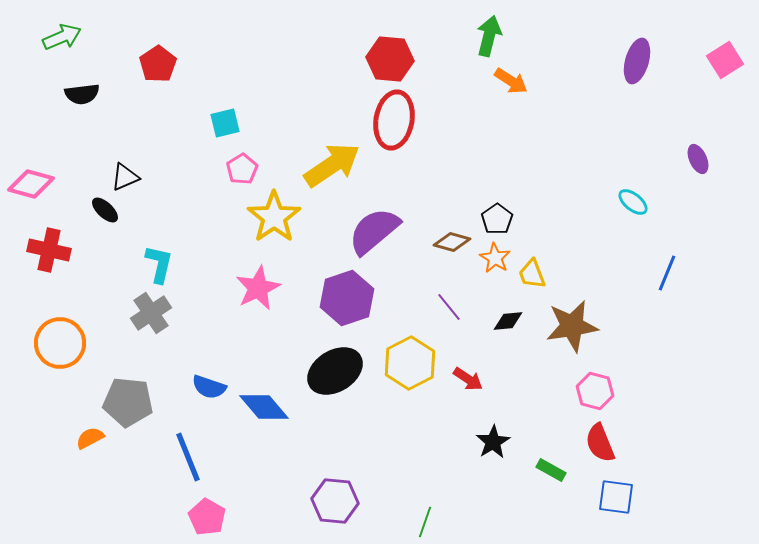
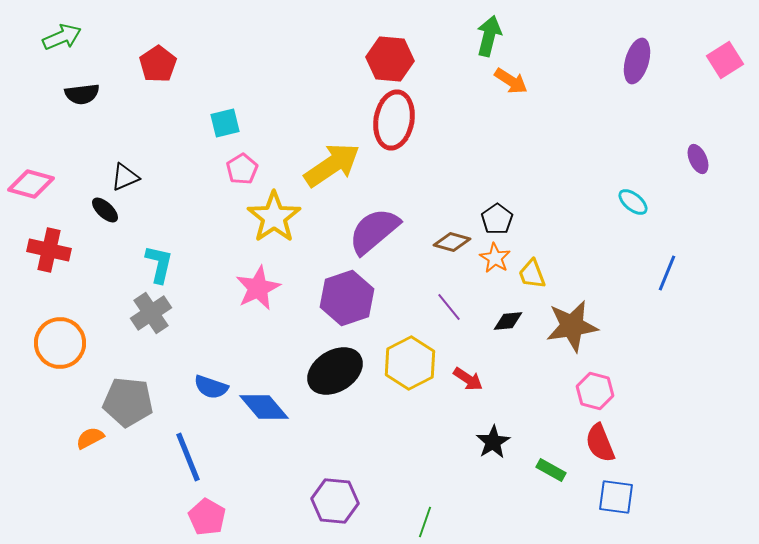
blue semicircle at (209, 387): moved 2 px right
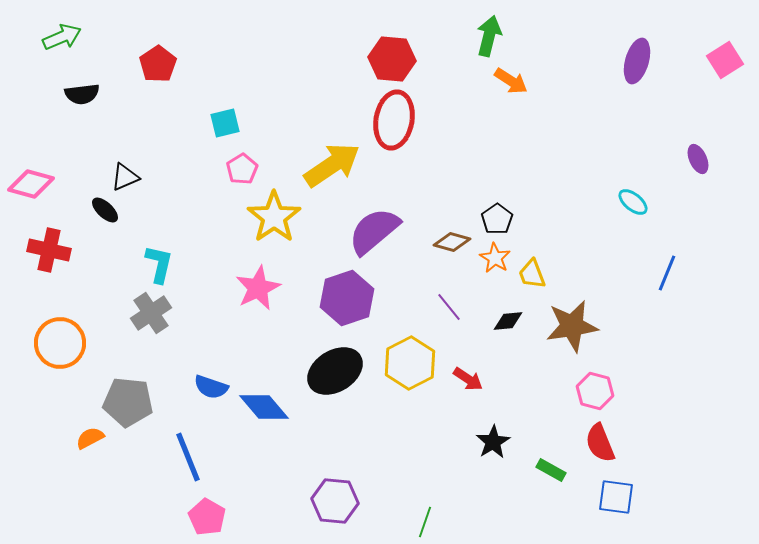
red hexagon at (390, 59): moved 2 px right
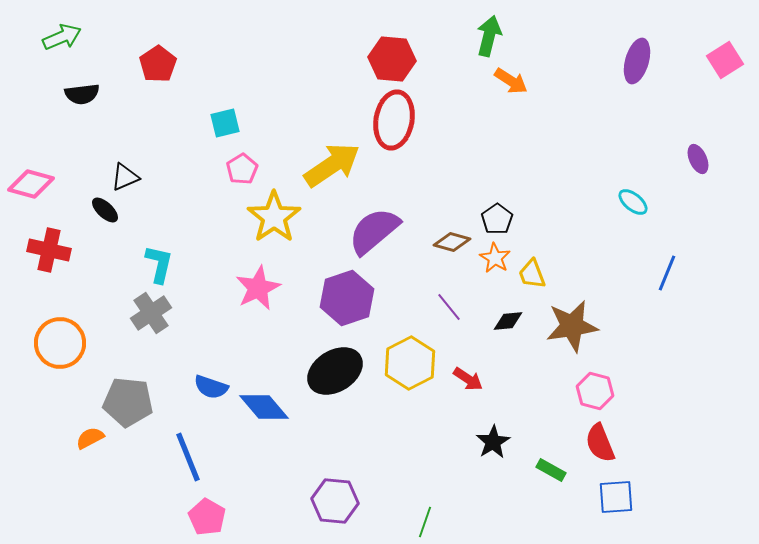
blue square at (616, 497): rotated 12 degrees counterclockwise
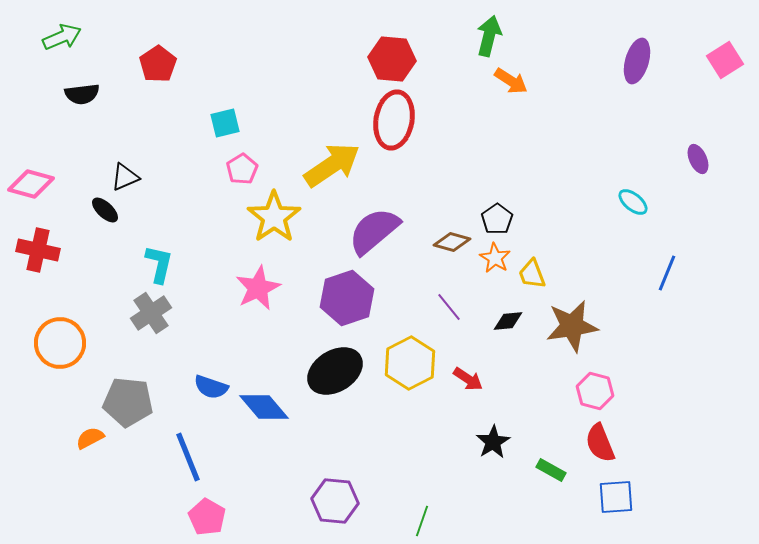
red cross at (49, 250): moved 11 px left
green line at (425, 522): moved 3 px left, 1 px up
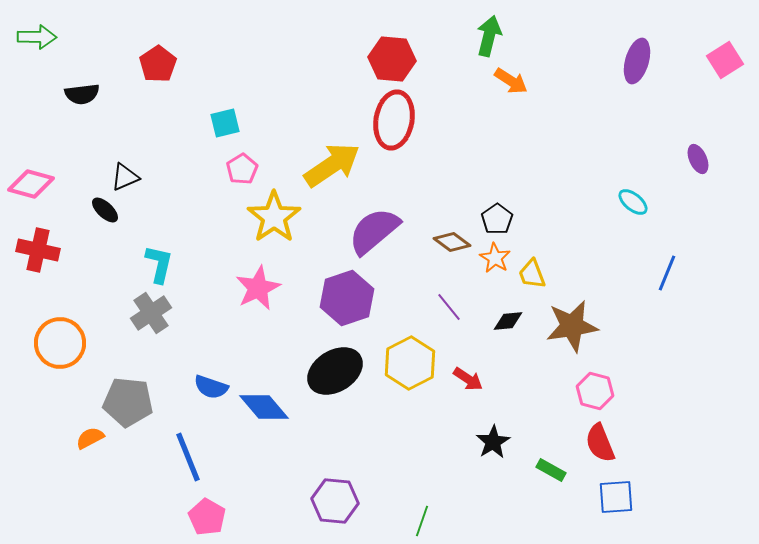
green arrow at (62, 37): moved 25 px left; rotated 24 degrees clockwise
brown diamond at (452, 242): rotated 21 degrees clockwise
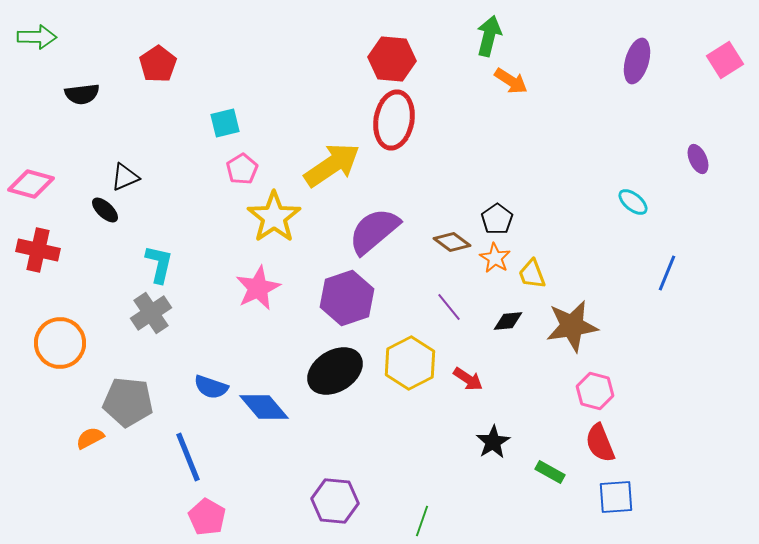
green rectangle at (551, 470): moved 1 px left, 2 px down
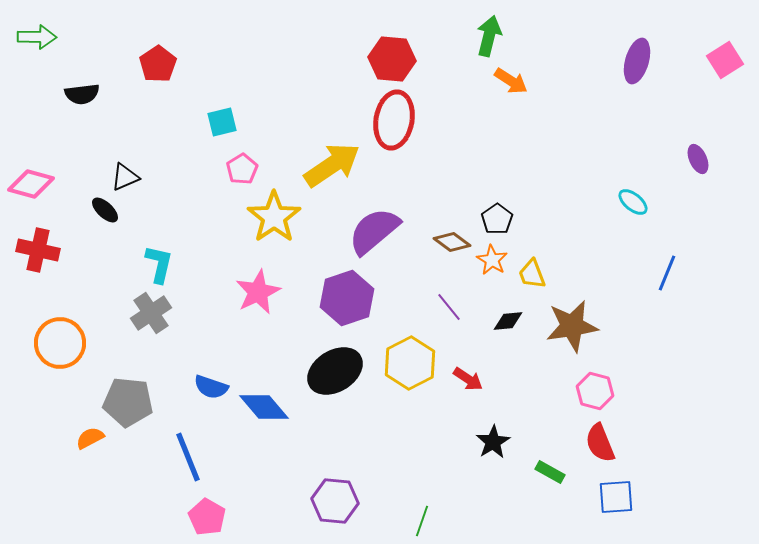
cyan square at (225, 123): moved 3 px left, 1 px up
orange star at (495, 258): moved 3 px left, 2 px down
pink star at (258, 288): moved 4 px down
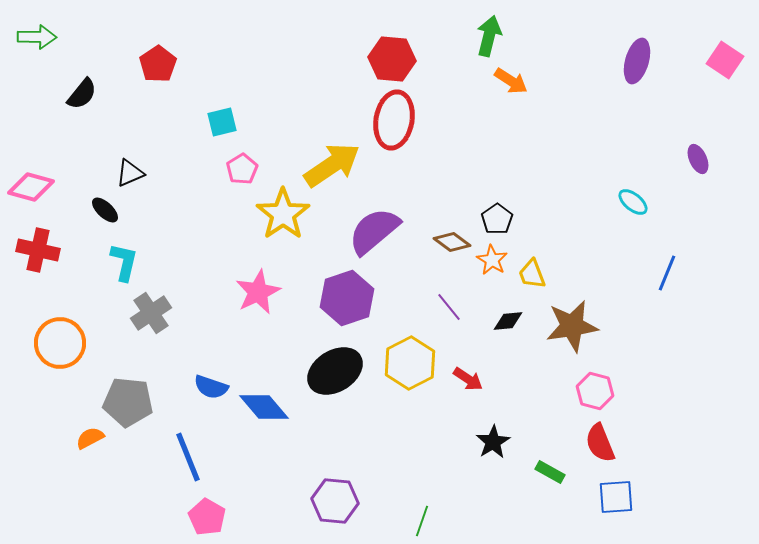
pink square at (725, 60): rotated 24 degrees counterclockwise
black semicircle at (82, 94): rotated 44 degrees counterclockwise
black triangle at (125, 177): moved 5 px right, 4 px up
pink diamond at (31, 184): moved 3 px down
yellow star at (274, 217): moved 9 px right, 3 px up
cyan L-shape at (159, 264): moved 35 px left, 2 px up
